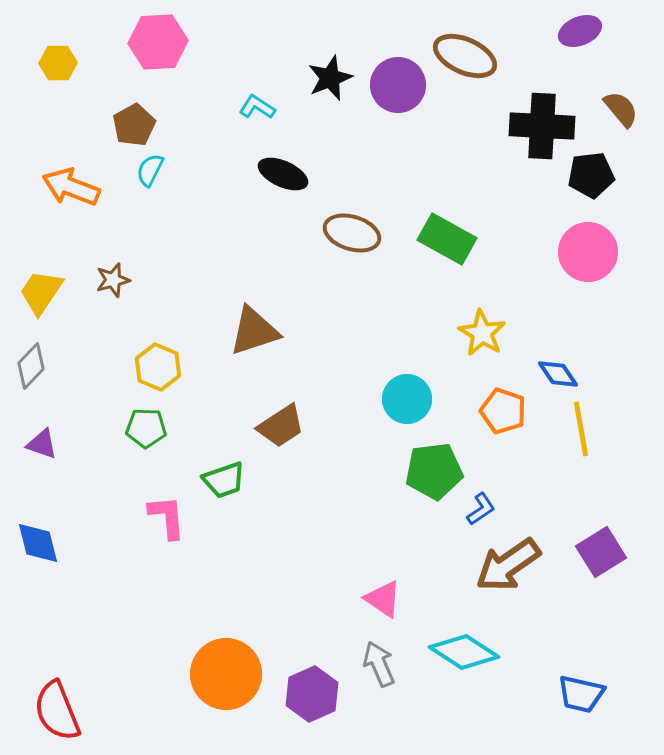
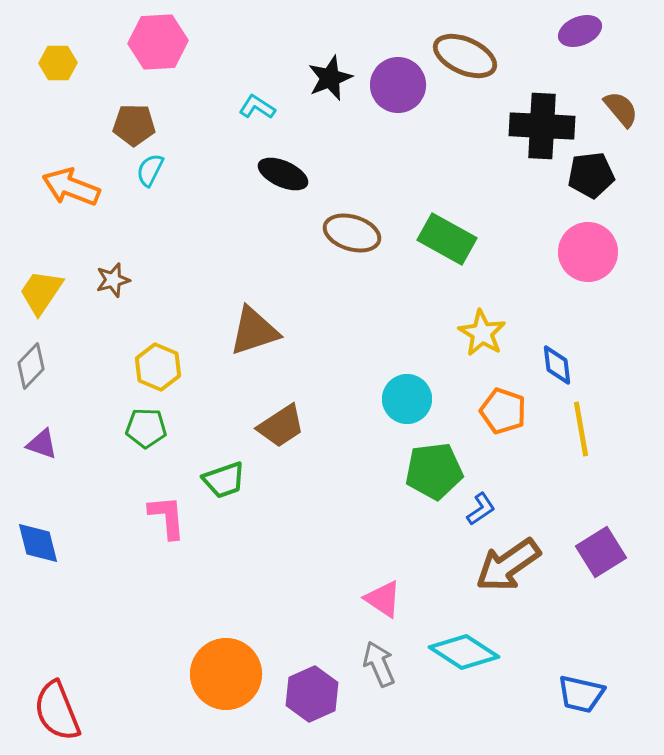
brown pentagon at (134, 125): rotated 30 degrees clockwise
blue diamond at (558, 374): moved 1 px left, 9 px up; rotated 27 degrees clockwise
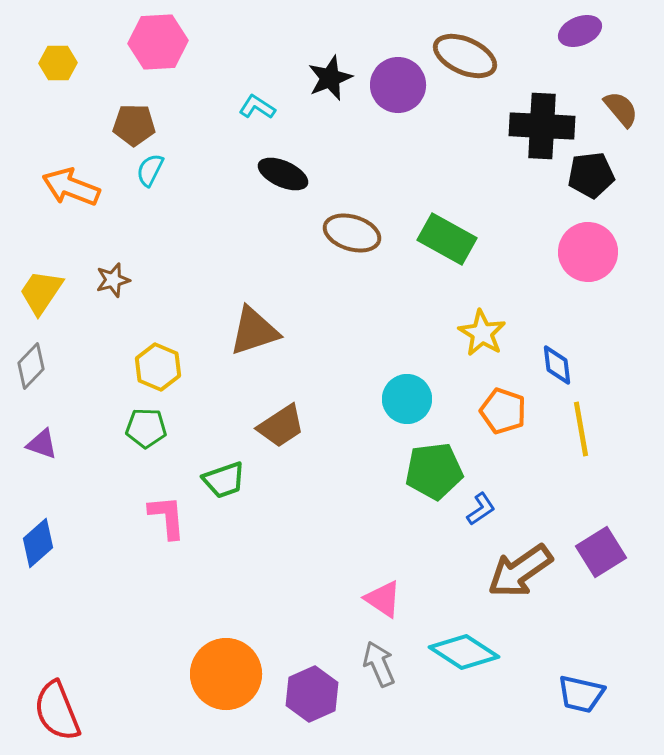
blue diamond at (38, 543): rotated 63 degrees clockwise
brown arrow at (508, 565): moved 12 px right, 6 px down
